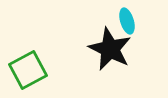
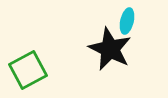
cyan ellipse: rotated 30 degrees clockwise
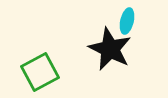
green square: moved 12 px right, 2 px down
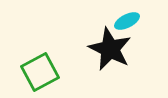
cyan ellipse: rotated 50 degrees clockwise
